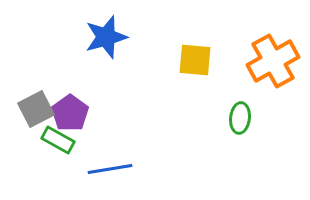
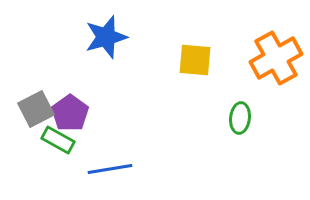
orange cross: moved 3 px right, 3 px up
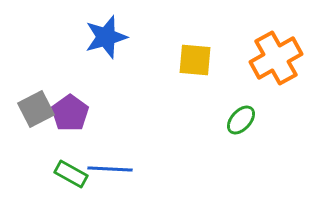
green ellipse: moved 1 px right, 2 px down; rotated 36 degrees clockwise
green rectangle: moved 13 px right, 34 px down
blue line: rotated 12 degrees clockwise
